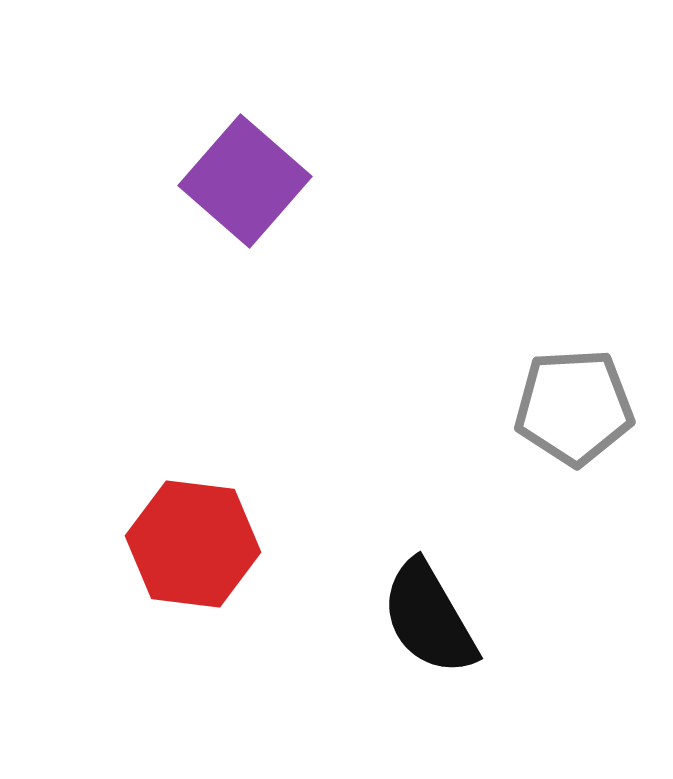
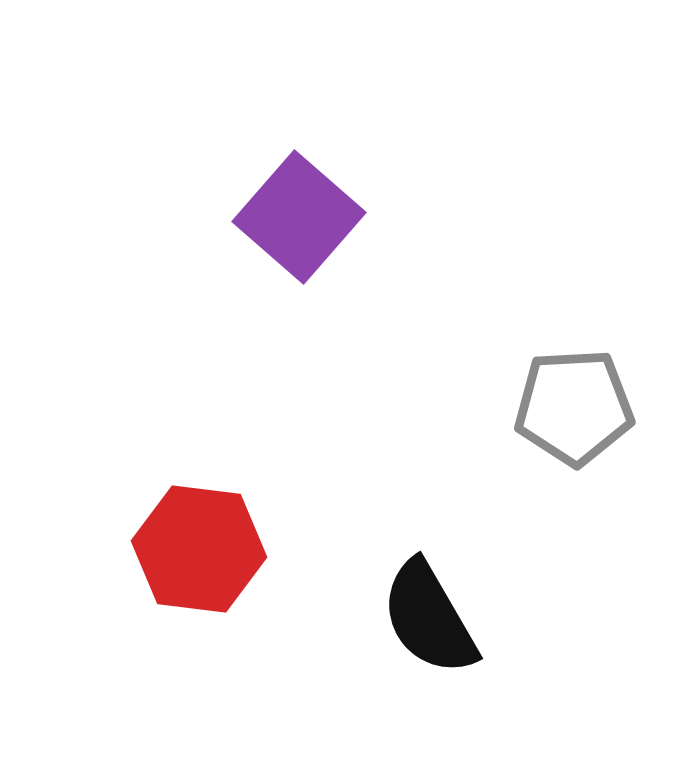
purple square: moved 54 px right, 36 px down
red hexagon: moved 6 px right, 5 px down
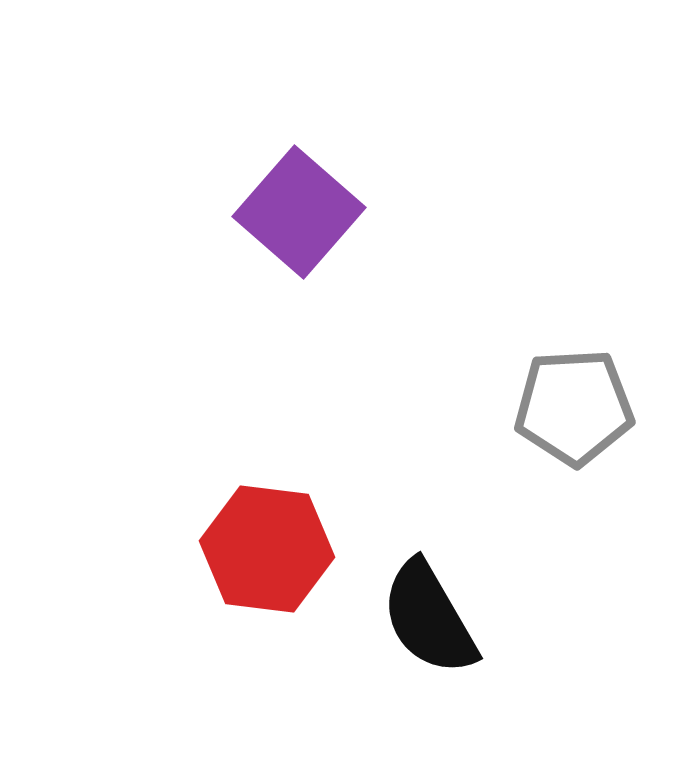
purple square: moved 5 px up
red hexagon: moved 68 px right
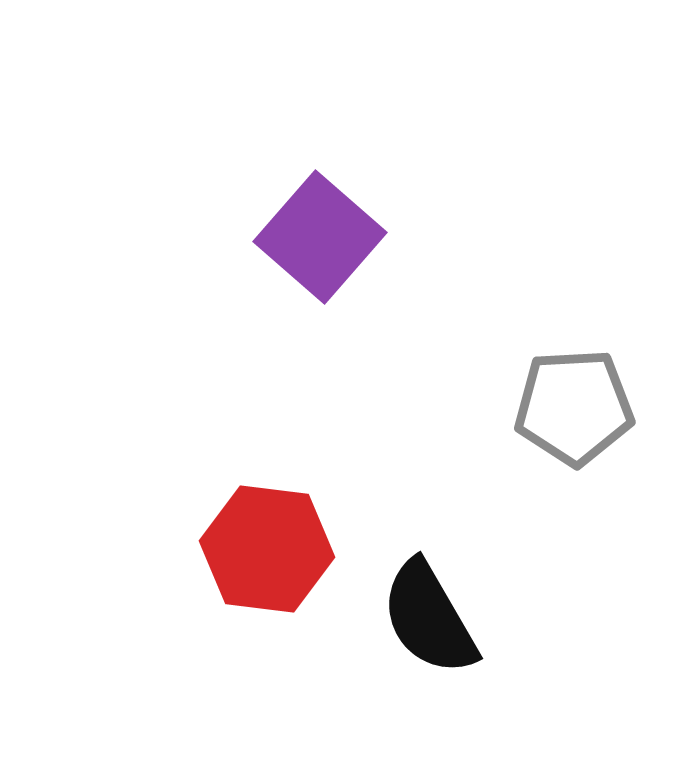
purple square: moved 21 px right, 25 px down
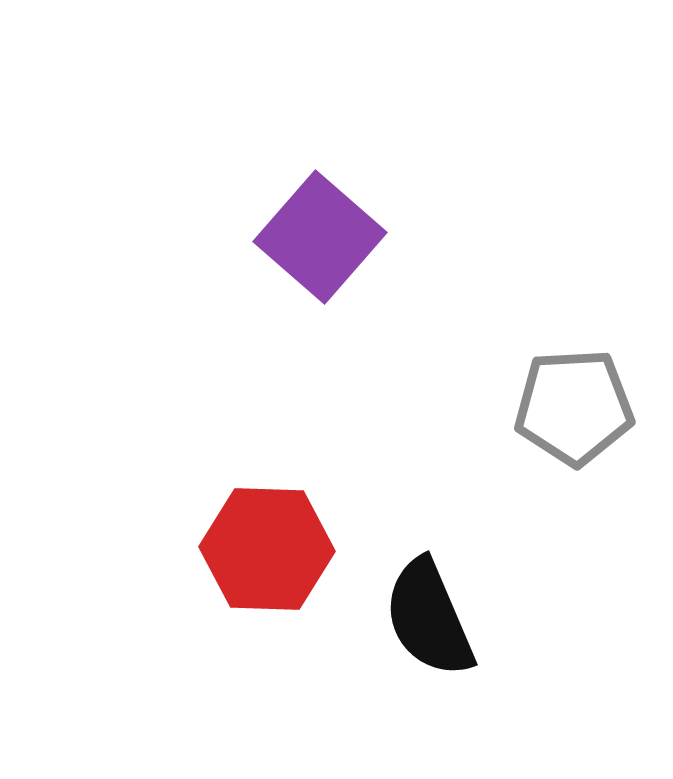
red hexagon: rotated 5 degrees counterclockwise
black semicircle: rotated 7 degrees clockwise
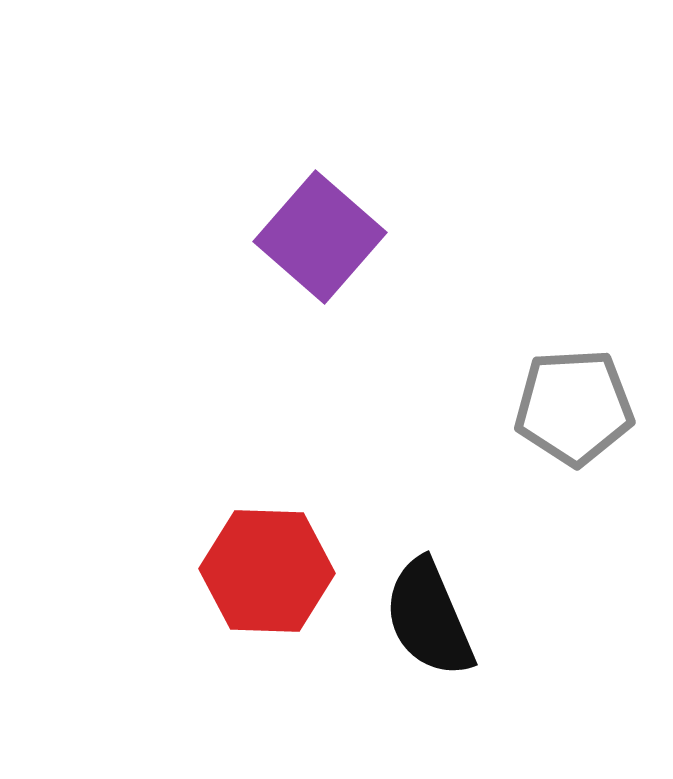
red hexagon: moved 22 px down
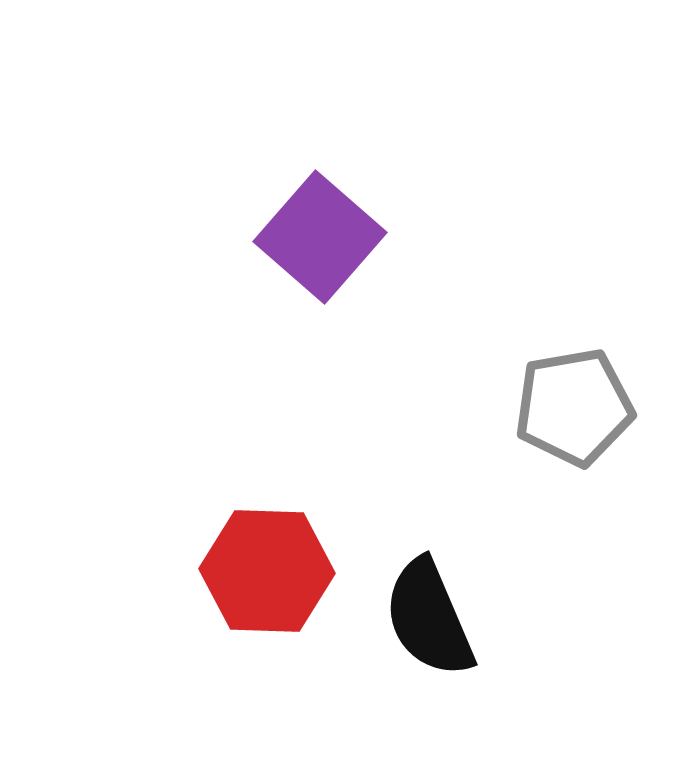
gray pentagon: rotated 7 degrees counterclockwise
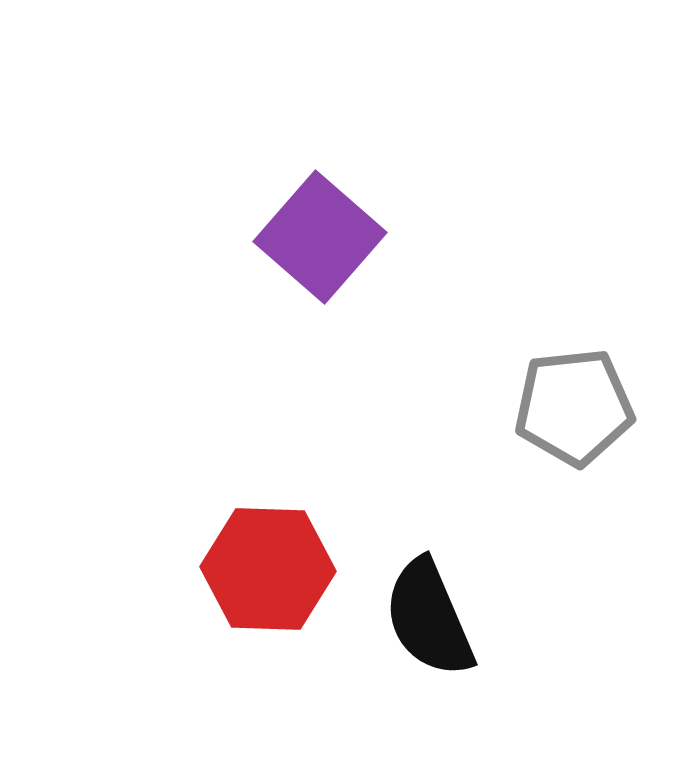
gray pentagon: rotated 4 degrees clockwise
red hexagon: moved 1 px right, 2 px up
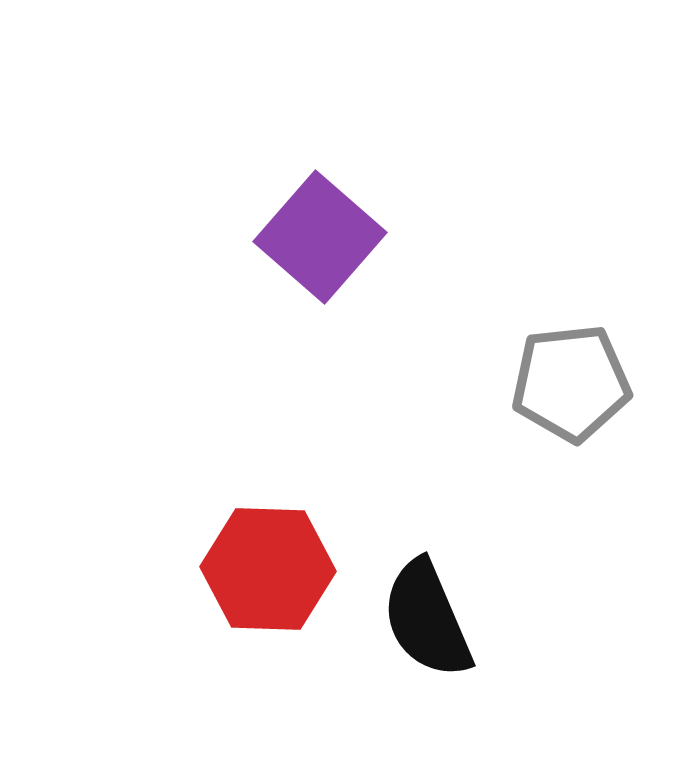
gray pentagon: moved 3 px left, 24 px up
black semicircle: moved 2 px left, 1 px down
